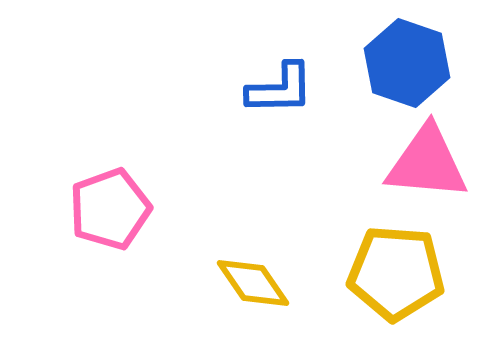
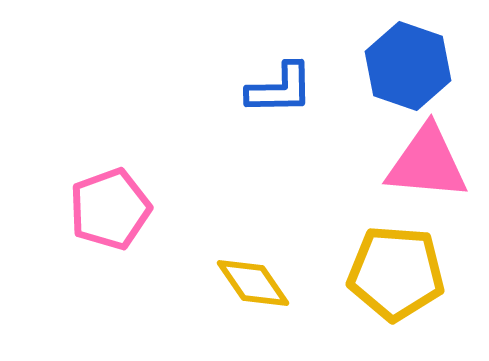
blue hexagon: moved 1 px right, 3 px down
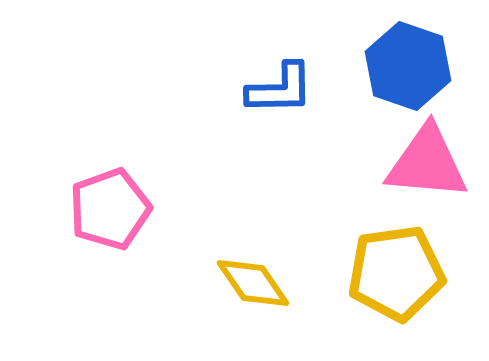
yellow pentagon: rotated 12 degrees counterclockwise
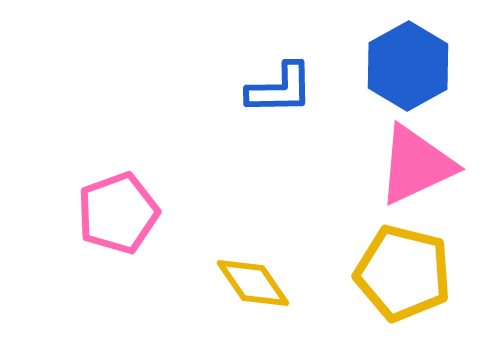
blue hexagon: rotated 12 degrees clockwise
pink triangle: moved 11 px left, 2 px down; rotated 30 degrees counterclockwise
pink pentagon: moved 8 px right, 4 px down
yellow pentagon: moved 7 px right; rotated 22 degrees clockwise
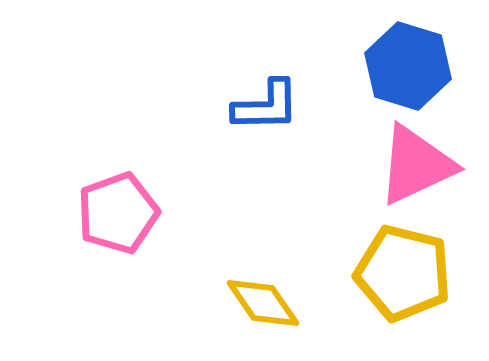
blue hexagon: rotated 14 degrees counterclockwise
blue L-shape: moved 14 px left, 17 px down
yellow diamond: moved 10 px right, 20 px down
